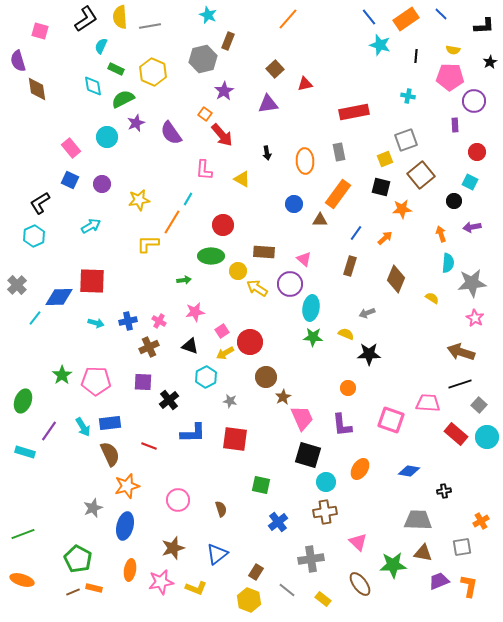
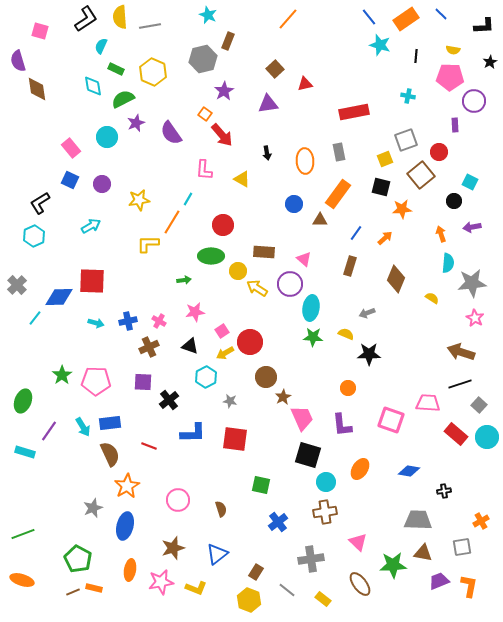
red circle at (477, 152): moved 38 px left
orange star at (127, 486): rotated 15 degrees counterclockwise
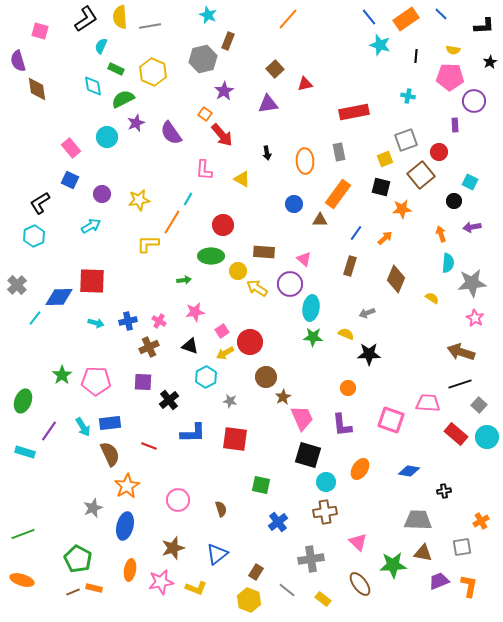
purple circle at (102, 184): moved 10 px down
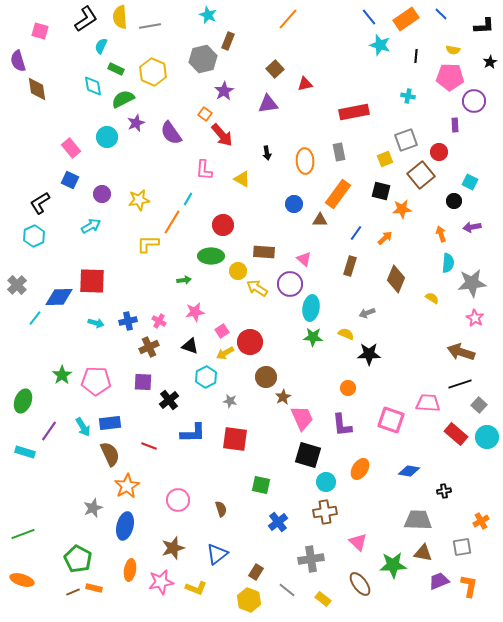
black square at (381, 187): moved 4 px down
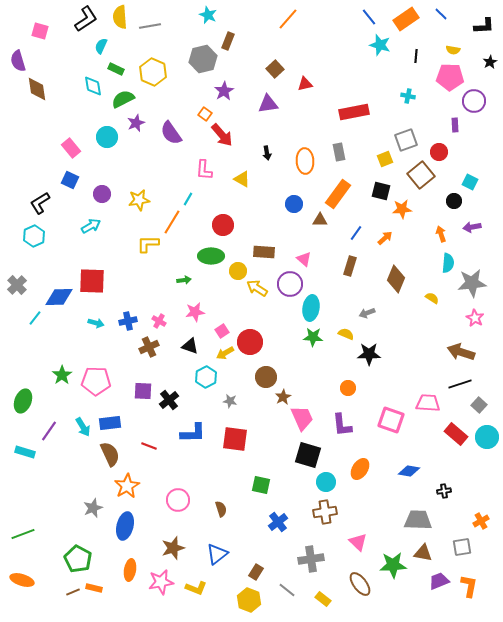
purple square at (143, 382): moved 9 px down
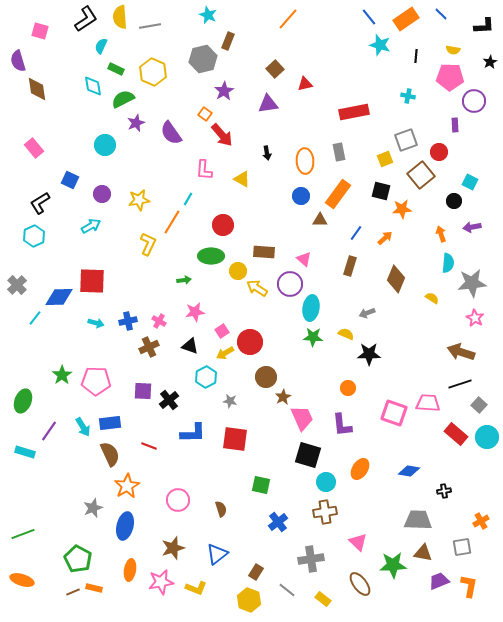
cyan circle at (107, 137): moved 2 px left, 8 px down
pink rectangle at (71, 148): moved 37 px left
blue circle at (294, 204): moved 7 px right, 8 px up
yellow L-shape at (148, 244): rotated 115 degrees clockwise
pink square at (391, 420): moved 3 px right, 7 px up
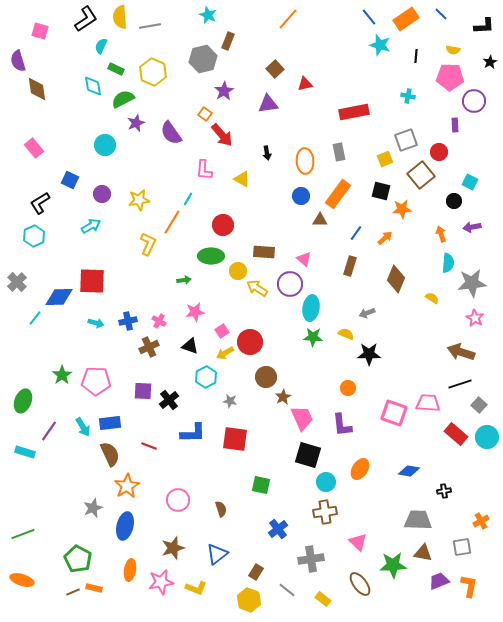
gray cross at (17, 285): moved 3 px up
blue cross at (278, 522): moved 7 px down
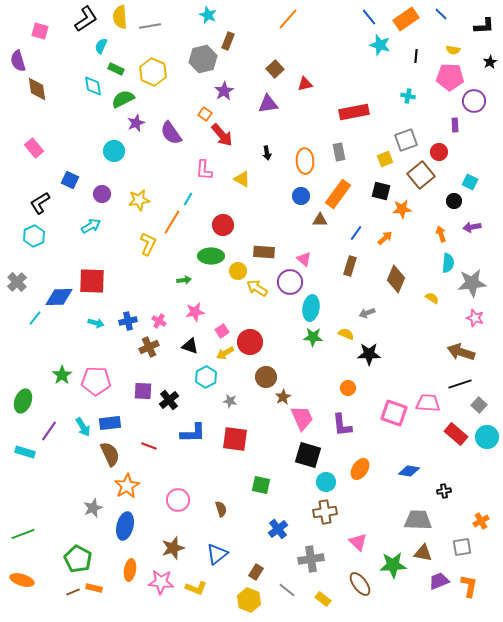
cyan circle at (105, 145): moved 9 px right, 6 px down
purple circle at (290, 284): moved 2 px up
pink star at (475, 318): rotated 12 degrees counterclockwise
pink star at (161, 582): rotated 15 degrees clockwise
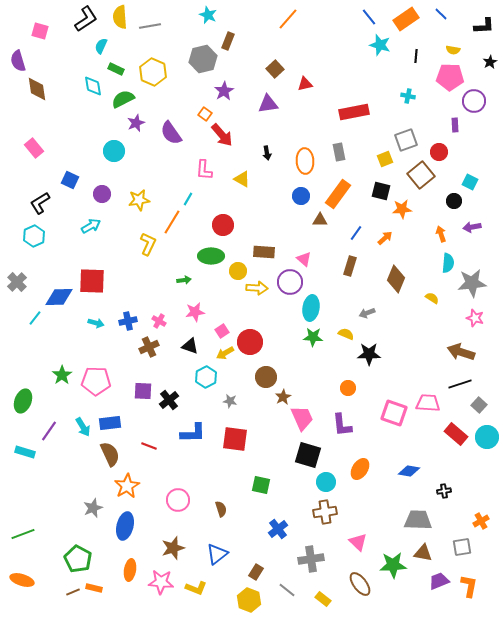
yellow arrow at (257, 288): rotated 150 degrees clockwise
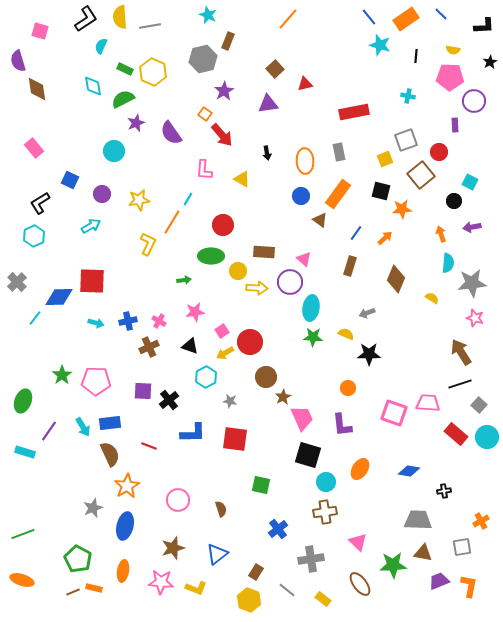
green rectangle at (116, 69): moved 9 px right
brown triangle at (320, 220): rotated 35 degrees clockwise
brown arrow at (461, 352): rotated 40 degrees clockwise
orange ellipse at (130, 570): moved 7 px left, 1 px down
